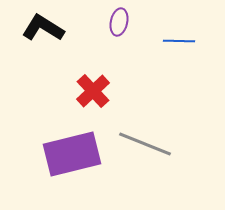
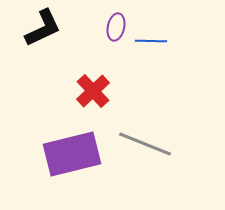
purple ellipse: moved 3 px left, 5 px down
black L-shape: rotated 123 degrees clockwise
blue line: moved 28 px left
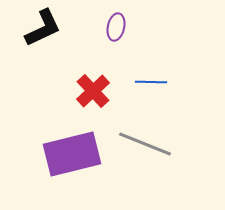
blue line: moved 41 px down
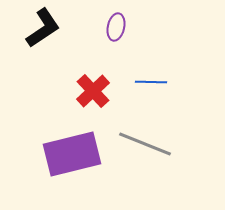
black L-shape: rotated 9 degrees counterclockwise
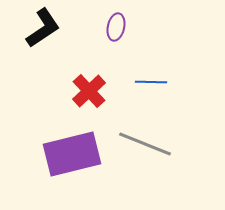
red cross: moved 4 px left
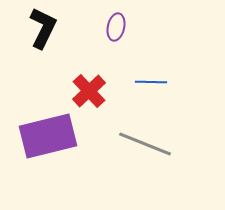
black L-shape: rotated 30 degrees counterclockwise
purple rectangle: moved 24 px left, 18 px up
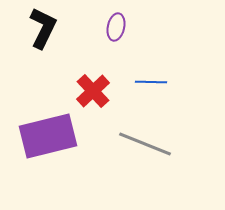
red cross: moved 4 px right
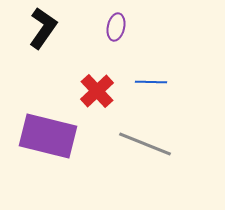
black L-shape: rotated 9 degrees clockwise
red cross: moved 4 px right
purple rectangle: rotated 28 degrees clockwise
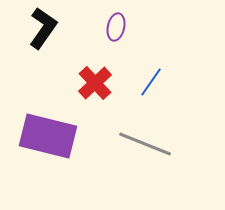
blue line: rotated 56 degrees counterclockwise
red cross: moved 2 px left, 8 px up
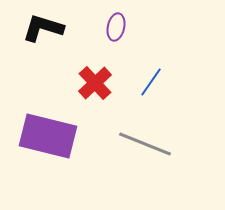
black L-shape: rotated 108 degrees counterclockwise
